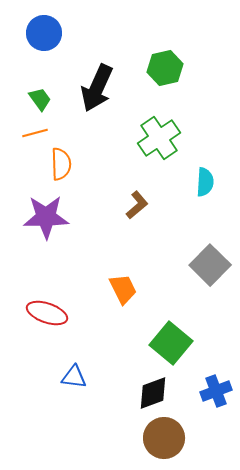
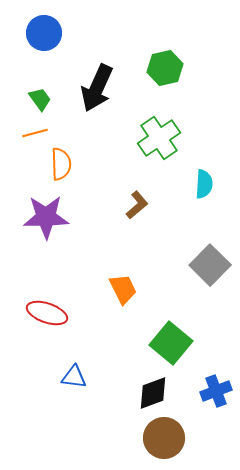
cyan semicircle: moved 1 px left, 2 px down
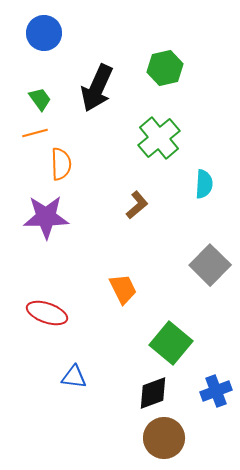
green cross: rotated 6 degrees counterclockwise
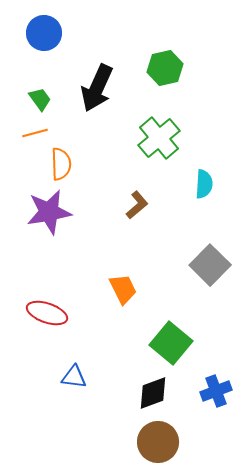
purple star: moved 3 px right, 5 px up; rotated 9 degrees counterclockwise
brown circle: moved 6 px left, 4 px down
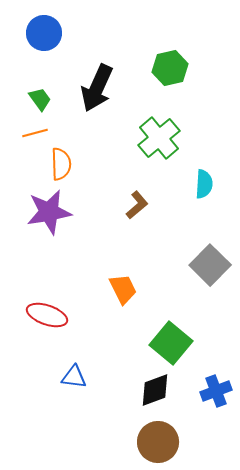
green hexagon: moved 5 px right
red ellipse: moved 2 px down
black diamond: moved 2 px right, 3 px up
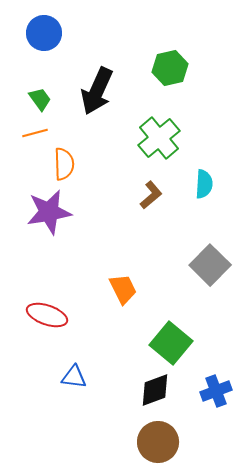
black arrow: moved 3 px down
orange semicircle: moved 3 px right
brown L-shape: moved 14 px right, 10 px up
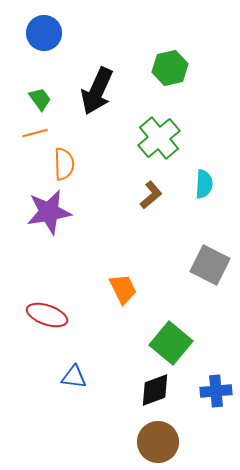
gray square: rotated 18 degrees counterclockwise
blue cross: rotated 16 degrees clockwise
